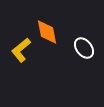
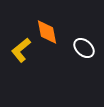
white ellipse: rotated 10 degrees counterclockwise
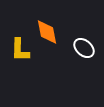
yellow L-shape: moved 1 px left; rotated 50 degrees counterclockwise
